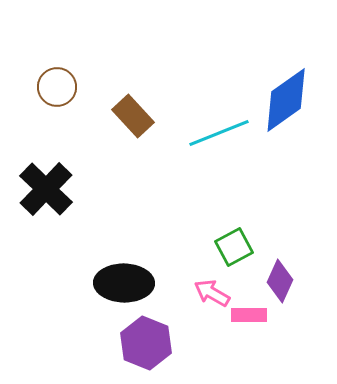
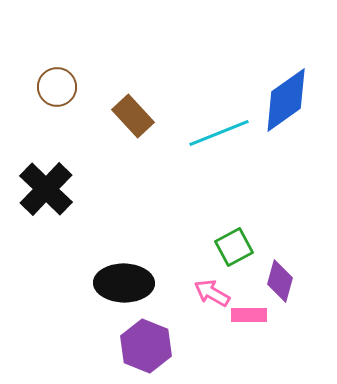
purple diamond: rotated 9 degrees counterclockwise
purple hexagon: moved 3 px down
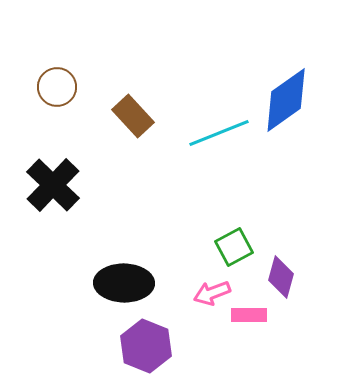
black cross: moved 7 px right, 4 px up
purple diamond: moved 1 px right, 4 px up
pink arrow: rotated 51 degrees counterclockwise
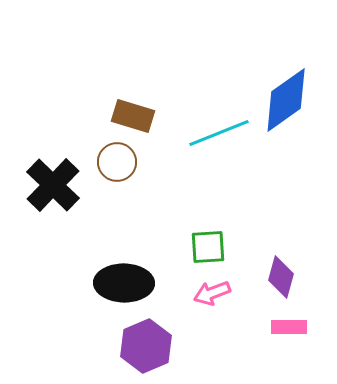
brown circle: moved 60 px right, 75 px down
brown rectangle: rotated 30 degrees counterclockwise
green square: moved 26 px left; rotated 24 degrees clockwise
pink rectangle: moved 40 px right, 12 px down
purple hexagon: rotated 15 degrees clockwise
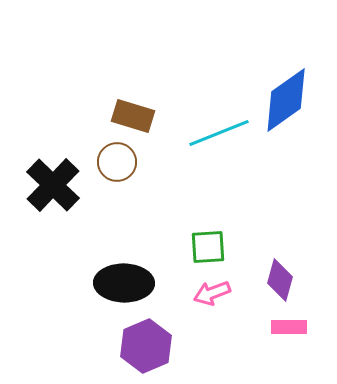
purple diamond: moved 1 px left, 3 px down
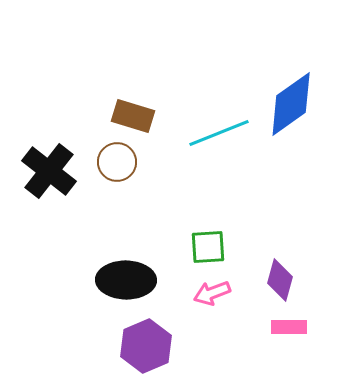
blue diamond: moved 5 px right, 4 px down
black cross: moved 4 px left, 14 px up; rotated 6 degrees counterclockwise
black ellipse: moved 2 px right, 3 px up
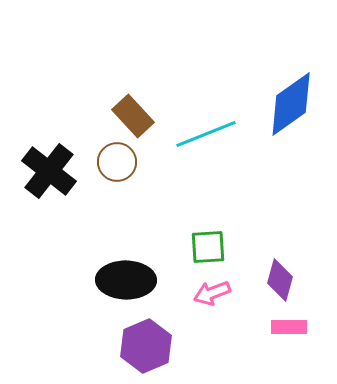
brown rectangle: rotated 30 degrees clockwise
cyan line: moved 13 px left, 1 px down
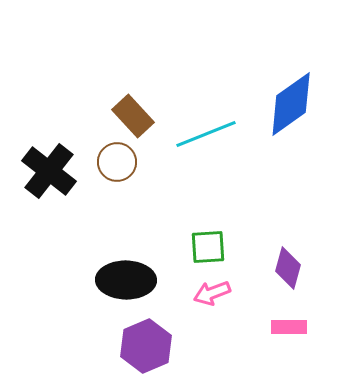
purple diamond: moved 8 px right, 12 px up
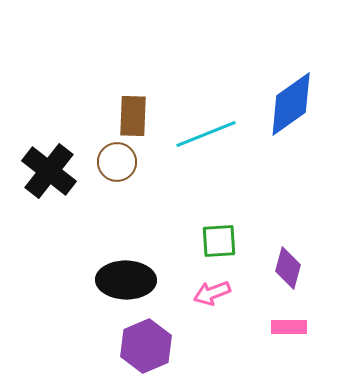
brown rectangle: rotated 45 degrees clockwise
green square: moved 11 px right, 6 px up
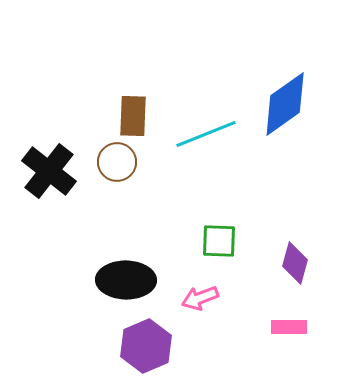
blue diamond: moved 6 px left
green square: rotated 6 degrees clockwise
purple diamond: moved 7 px right, 5 px up
pink arrow: moved 12 px left, 5 px down
